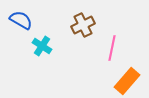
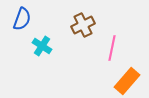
blue semicircle: moved 1 px right, 1 px up; rotated 80 degrees clockwise
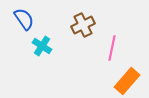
blue semicircle: moved 2 px right; rotated 55 degrees counterclockwise
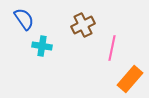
cyan cross: rotated 24 degrees counterclockwise
orange rectangle: moved 3 px right, 2 px up
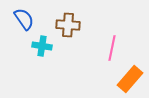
brown cross: moved 15 px left; rotated 30 degrees clockwise
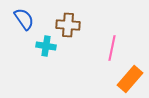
cyan cross: moved 4 px right
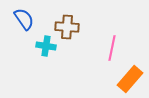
brown cross: moved 1 px left, 2 px down
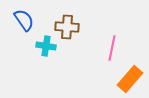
blue semicircle: moved 1 px down
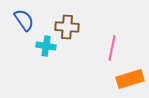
orange rectangle: rotated 32 degrees clockwise
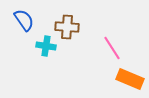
pink line: rotated 45 degrees counterclockwise
orange rectangle: rotated 40 degrees clockwise
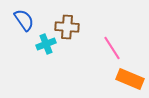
cyan cross: moved 2 px up; rotated 30 degrees counterclockwise
